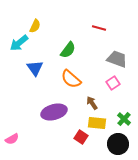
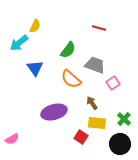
gray trapezoid: moved 22 px left, 6 px down
black circle: moved 2 px right
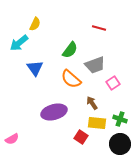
yellow semicircle: moved 2 px up
green semicircle: moved 2 px right
gray trapezoid: rotated 140 degrees clockwise
green cross: moved 4 px left; rotated 24 degrees counterclockwise
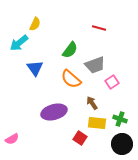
pink square: moved 1 px left, 1 px up
red square: moved 1 px left, 1 px down
black circle: moved 2 px right
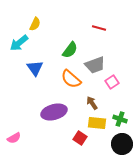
pink semicircle: moved 2 px right, 1 px up
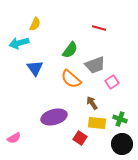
cyan arrow: rotated 24 degrees clockwise
purple ellipse: moved 5 px down
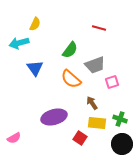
pink square: rotated 16 degrees clockwise
